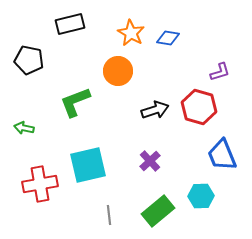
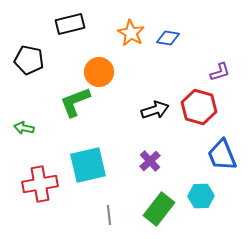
orange circle: moved 19 px left, 1 px down
green rectangle: moved 1 px right, 2 px up; rotated 12 degrees counterclockwise
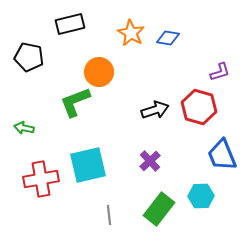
black pentagon: moved 3 px up
red cross: moved 1 px right, 5 px up
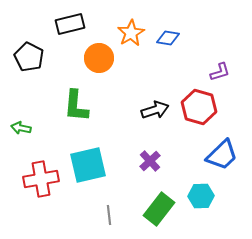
orange star: rotated 12 degrees clockwise
black pentagon: rotated 16 degrees clockwise
orange circle: moved 14 px up
green L-shape: moved 1 px right, 4 px down; rotated 64 degrees counterclockwise
green arrow: moved 3 px left
blue trapezoid: rotated 112 degrees counterclockwise
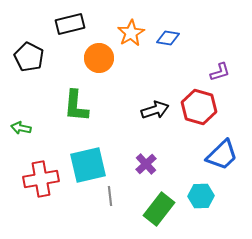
purple cross: moved 4 px left, 3 px down
gray line: moved 1 px right, 19 px up
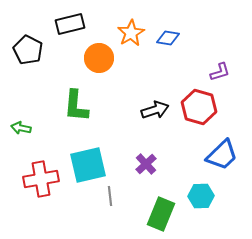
black pentagon: moved 1 px left, 7 px up
green rectangle: moved 2 px right, 5 px down; rotated 16 degrees counterclockwise
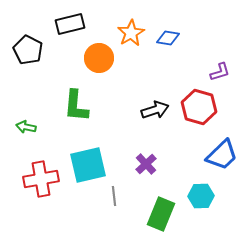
green arrow: moved 5 px right, 1 px up
gray line: moved 4 px right
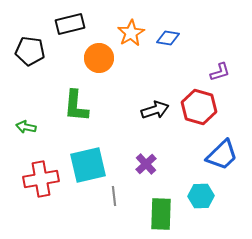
black pentagon: moved 2 px right, 1 px down; rotated 20 degrees counterclockwise
green rectangle: rotated 20 degrees counterclockwise
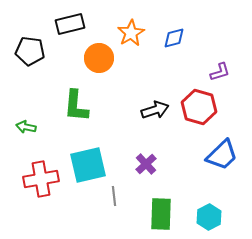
blue diamond: moved 6 px right; rotated 25 degrees counterclockwise
cyan hexagon: moved 8 px right, 21 px down; rotated 25 degrees counterclockwise
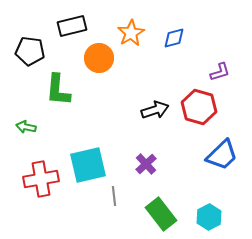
black rectangle: moved 2 px right, 2 px down
green L-shape: moved 18 px left, 16 px up
green rectangle: rotated 40 degrees counterclockwise
